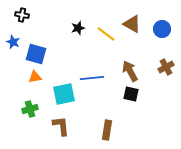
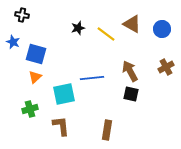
orange triangle: rotated 32 degrees counterclockwise
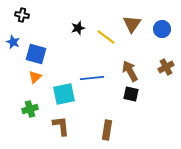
brown triangle: rotated 36 degrees clockwise
yellow line: moved 3 px down
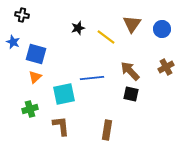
brown arrow: rotated 15 degrees counterclockwise
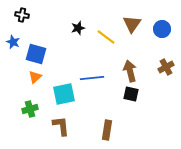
brown arrow: rotated 30 degrees clockwise
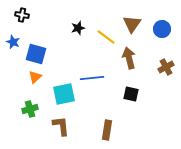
brown arrow: moved 1 px left, 13 px up
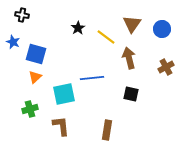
black star: rotated 16 degrees counterclockwise
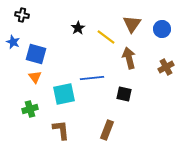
orange triangle: rotated 24 degrees counterclockwise
black square: moved 7 px left
brown L-shape: moved 4 px down
brown rectangle: rotated 12 degrees clockwise
